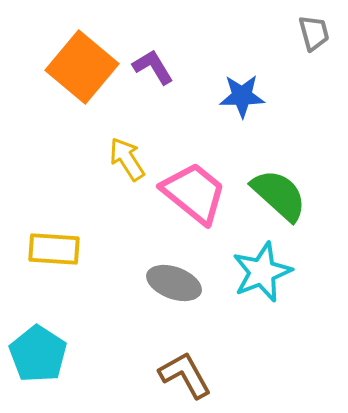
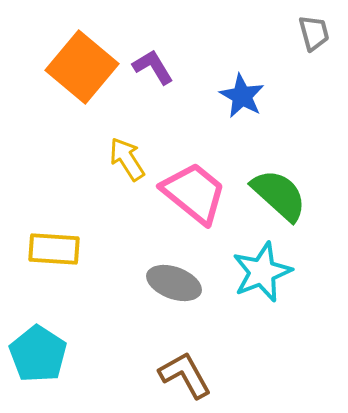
blue star: rotated 30 degrees clockwise
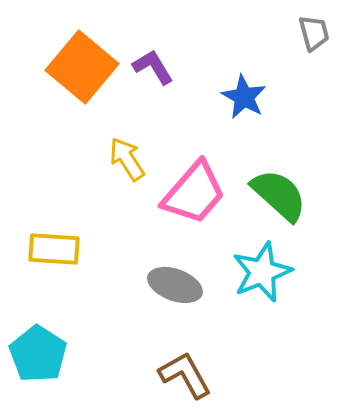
blue star: moved 2 px right, 1 px down
pink trapezoid: rotated 92 degrees clockwise
gray ellipse: moved 1 px right, 2 px down
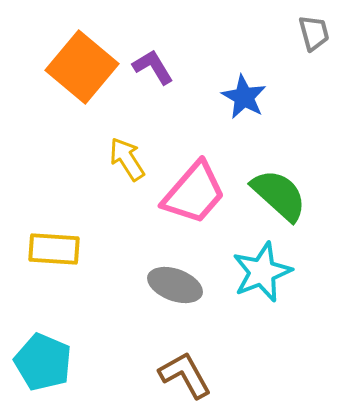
cyan pentagon: moved 5 px right, 8 px down; rotated 10 degrees counterclockwise
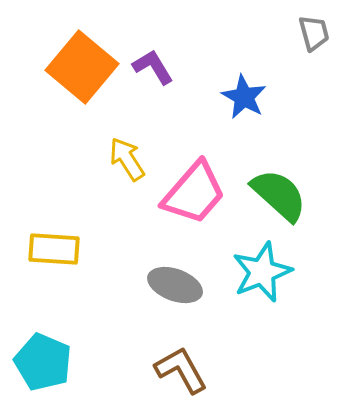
brown L-shape: moved 4 px left, 5 px up
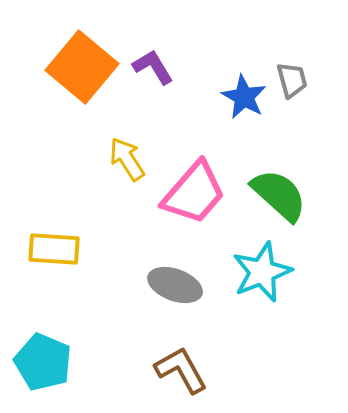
gray trapezoid: moved 22 px left, 47 px down
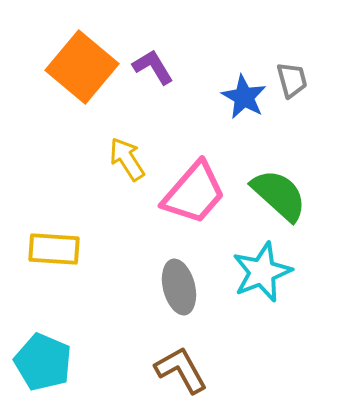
gray ellipse: moved 4 px right, 2 px down; rotated 56 degrees clockwise
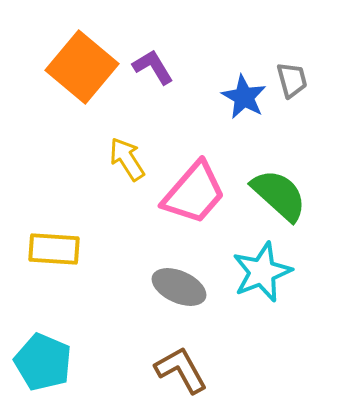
gray ellipse: rotated 52 degrees counterclockwise
